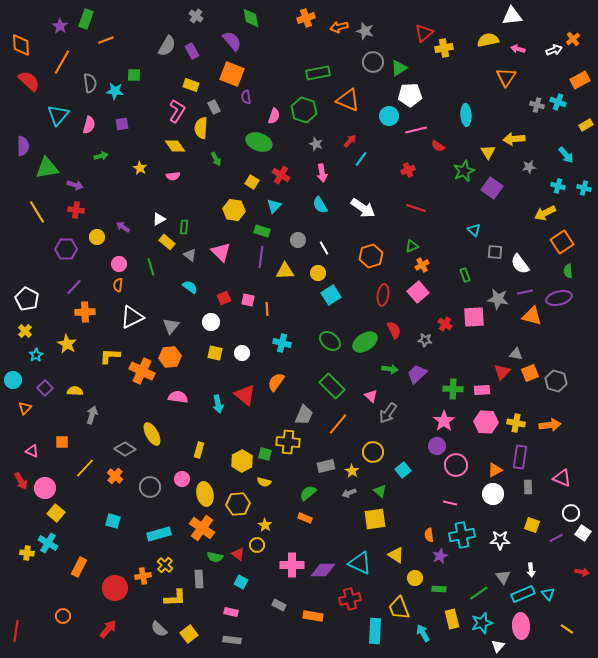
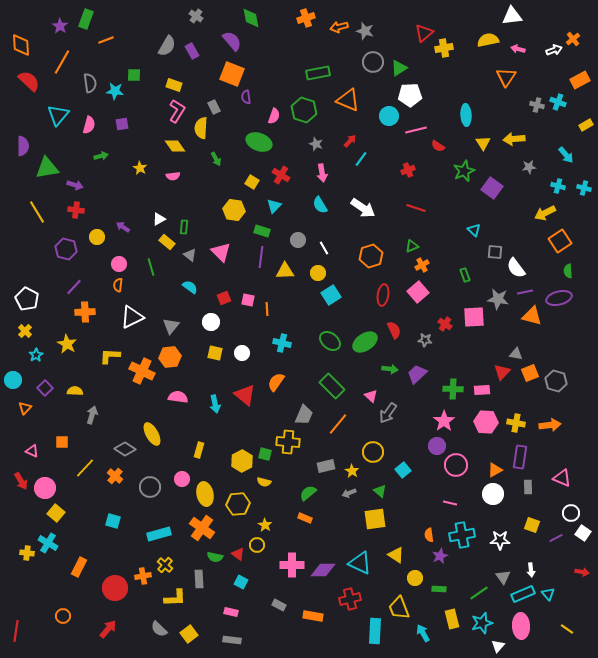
yellow rectangle at (191, 85): moved 17 px left
yellow triangle at (488, 152): moved 5 px left, 9 px up
orange square at (562, 242): moved 2 px left, 1 px up
purple hexagon at (66, 249): rotated 15 degrees clockwise
white semicircle at (520, 264): moved 4 px left, 4 px down
cyan arrow at (218, 404): moved 3 px left
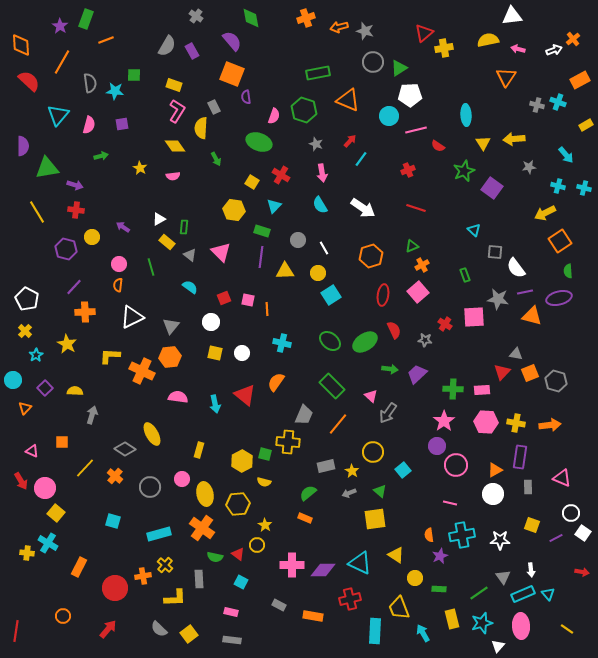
yellow circle at (97, 237): moved 5 px left
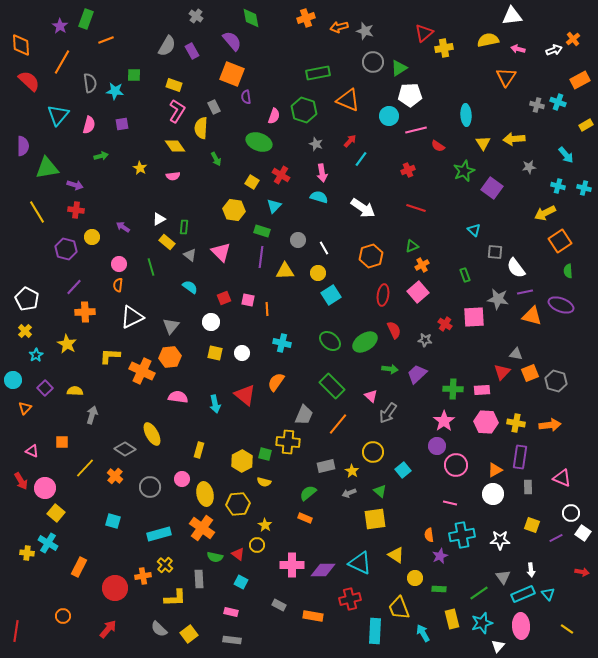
cyan semicircle at (320, 205): moved 1 px left, 8 px up; rotated 138 degrees clockwise
purple ellipse at (559, 298): moved 2 px right, 7 px down; rotated 35 degrees clockwise
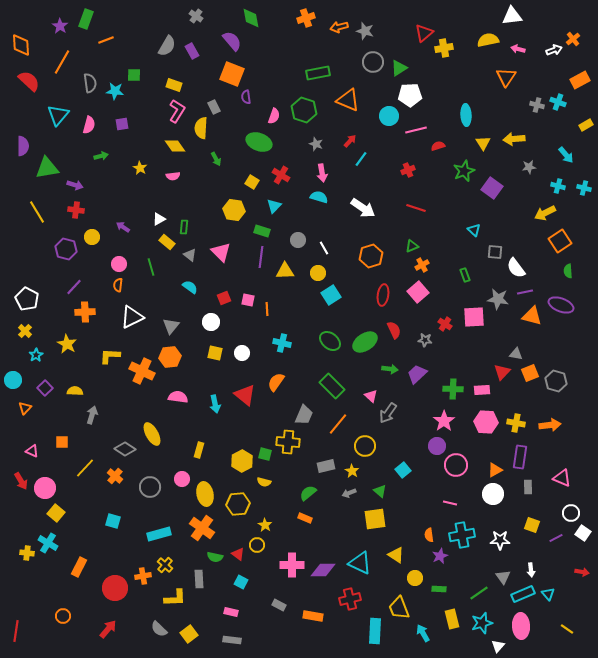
red semicircle at (438, 146): rotated 128 degrees clockwise
yellow circle at (373, 452): moved 8 px left, 6 px up
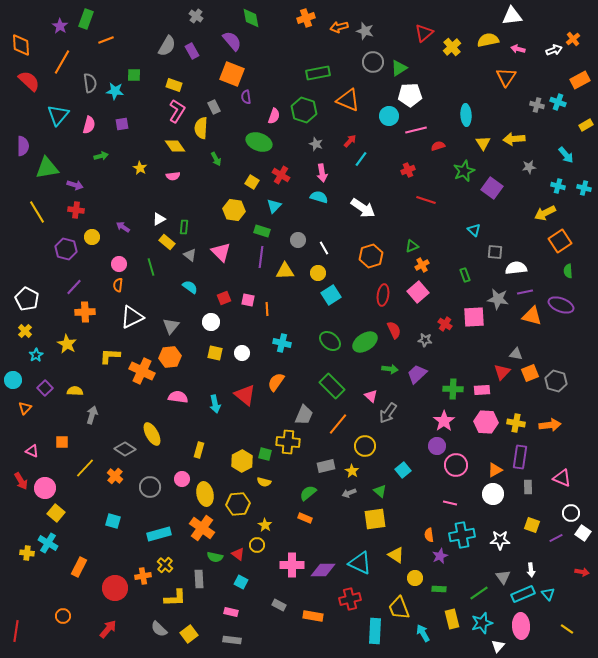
yellow cross at (444, 48): moved 8 px right, 1 px up; rotated 30 degrees counterclockwise
red line at (416, 208): moved 10 px right, 8 px up
white semicircle at (516, 268): rotated 120 degrees clockwise
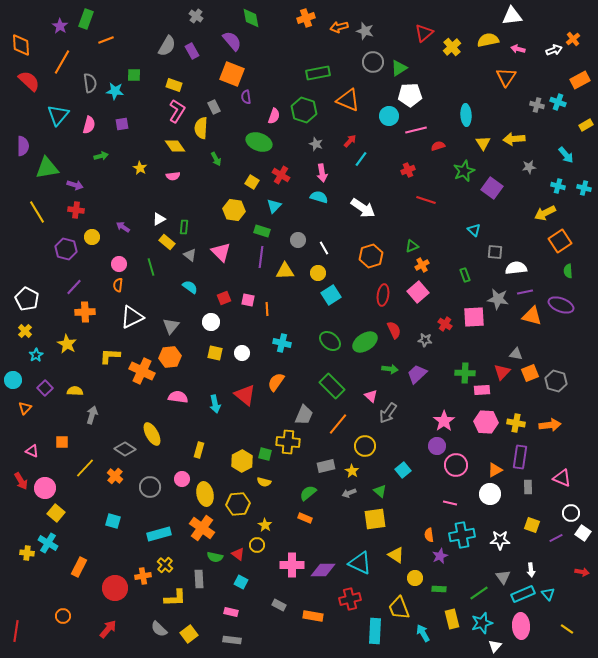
green cross at (453, 389): moved 12 px right, 16 px up
white circle at (493, 494): moved 3 px left
white triangle at (498, 646): moved 3 px left
